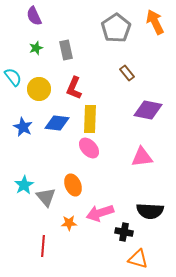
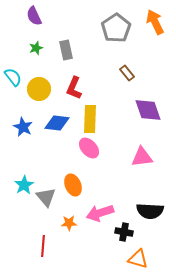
purple diamond: rotated 60 degrees clockwise
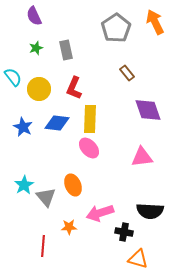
orange star: moved 4 px down
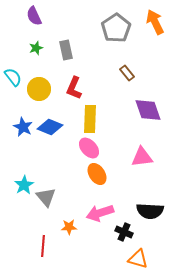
blue diamond: moved 7 px left, 4 px down; rotated 15 degrees clockwise
orange ellipse: moved 24 px right, 11 px up; rotated 10 degrees counterclockwise
black cross: rotated 12 degrees clockwise
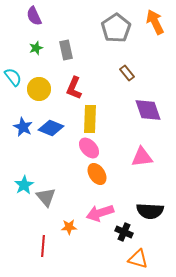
blue diamond: moved 1 px right, 1 px down
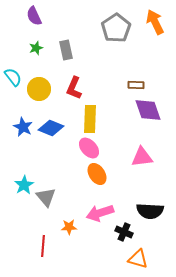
brown rectangle: moved 9 px right, 12 px down; rotated 49 degrees counterclockwise
